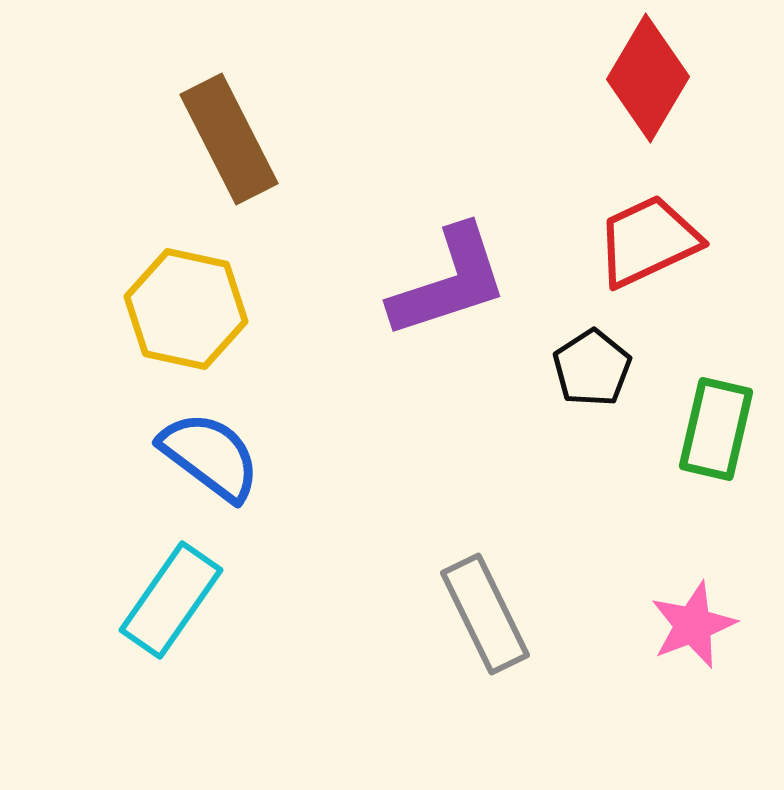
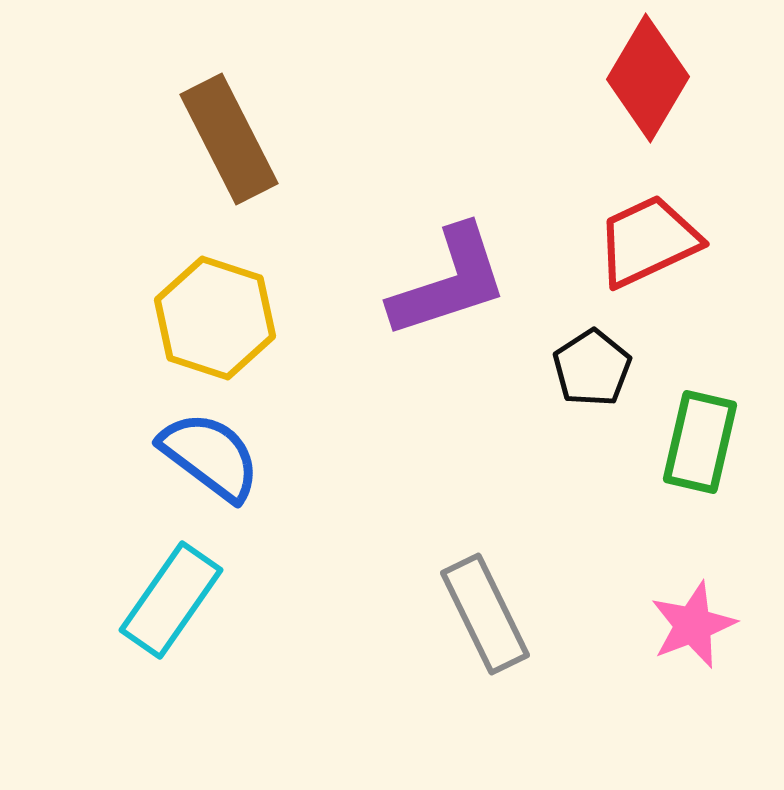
yellow hexagon: moved 29 px right, 9 px down; rotated 6 degrees clockwise
green rectangle: moved 16 px left, 13 px down
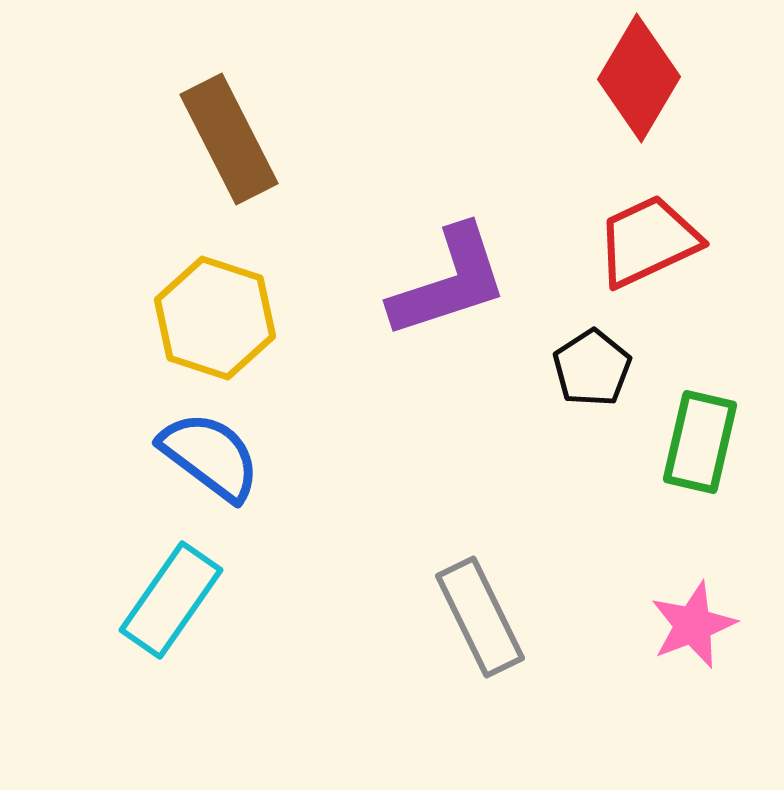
red diamond: moved 9 px left
gray rectangle: moved 5 px left, 3 px down
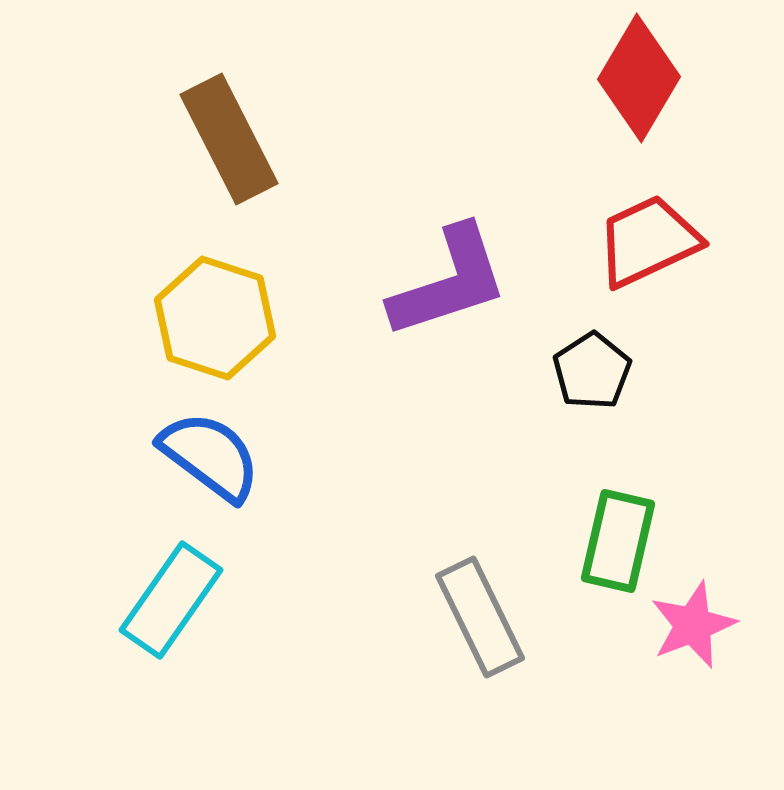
black pentagon: moved 3 px down
green rectangle: moved 82 px left, 99 px down
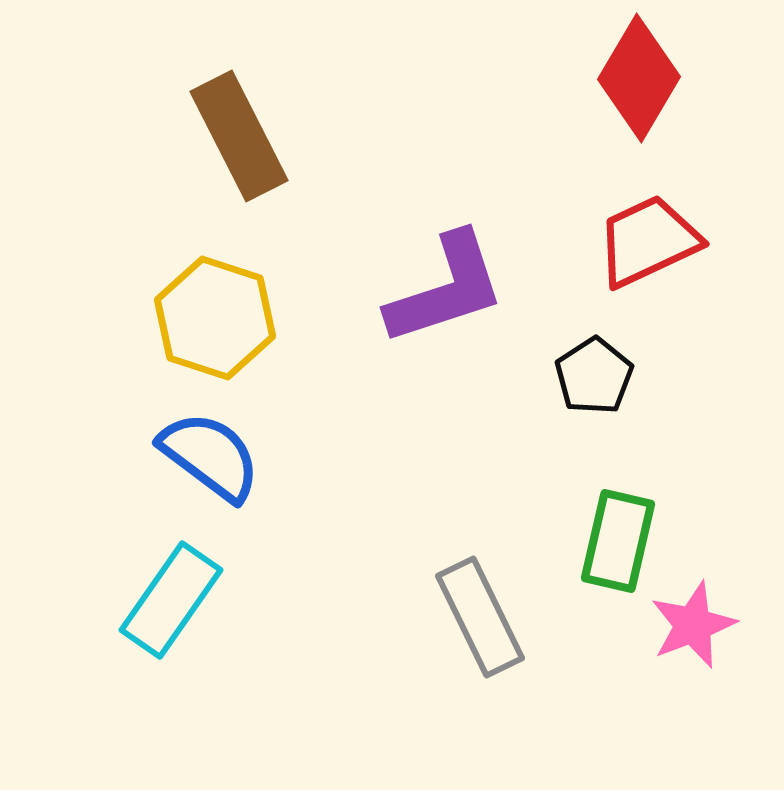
brown rectangle: moved 10 px right, 3 px up
purple L-shape: moved 3 px left, 7 px down
black pentagon: moved 2 px right, 5 px down
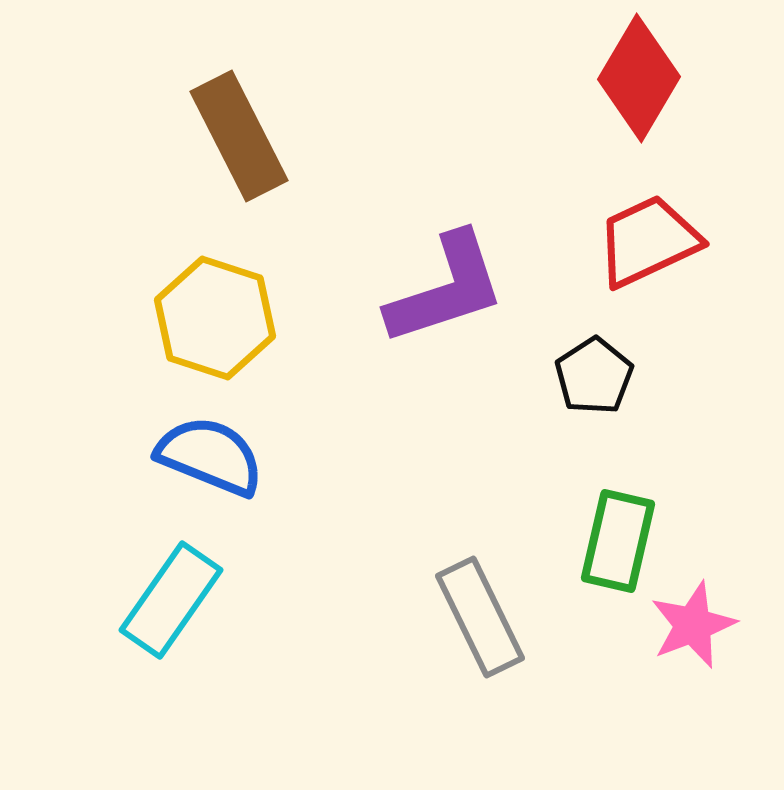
blue semicircle: rotated 15 degrees counterclockwise
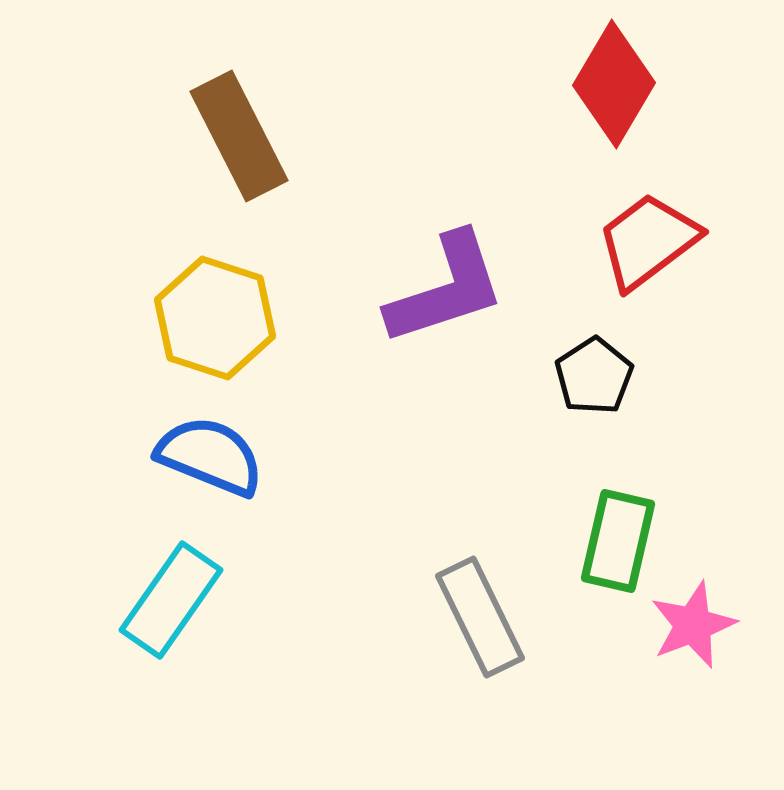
red diamond: moved 25 px left, 6 px down
red trapezoid: rotated 12 degrees counterclockwise
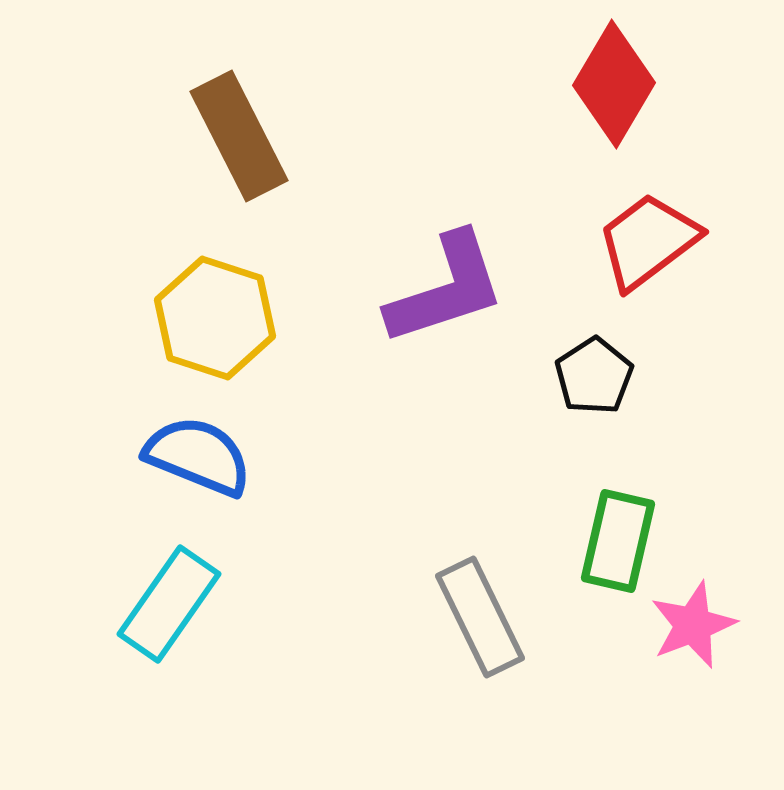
blue semicircle: moved 12 px left
cyan rectangle: moved 2 px left, 4 px down
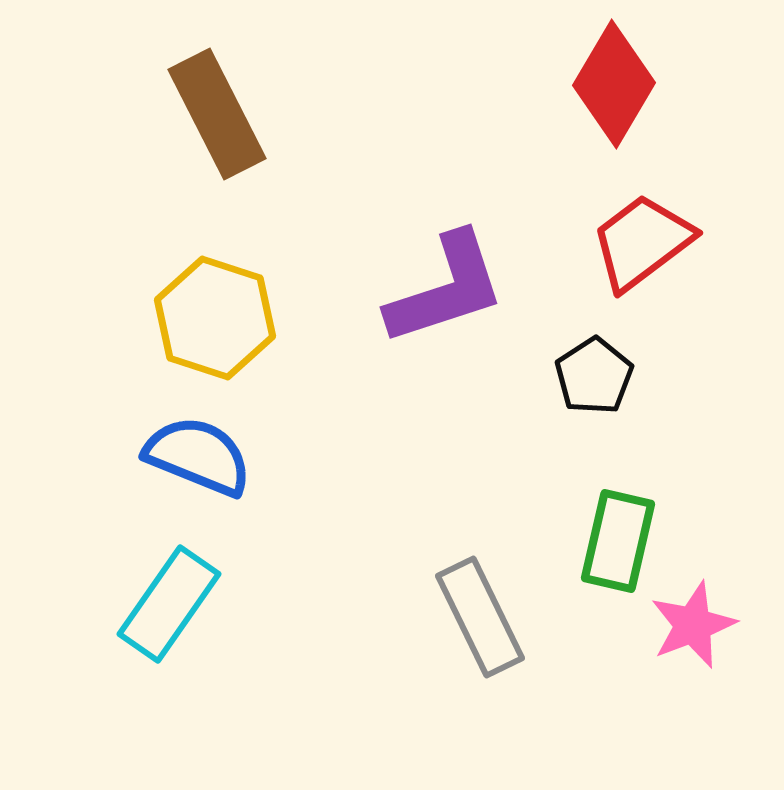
brown rectangle: moved 22 px left, 22 px up
red trapezoid: moved 6 px left, 1 px down
